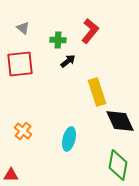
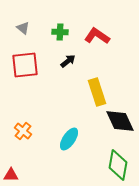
red L-shape: moved 7 px right, 5 px down; rotated 95 degrees counterclockwise
green cross: moved 2 px right, 8 px up
red square: moved 5 px right, 1 px down
cyan ellipse: rotated 20 degrees clockwise
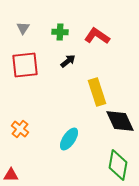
gray triangle: rotated 24 degrees clockwise
orange cross: moved 3 px left, 2 px up
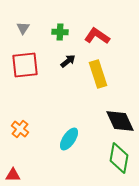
yellow rectangle: moved 1 px right, 18 px up
green diamond: moved 1 px right, 7 px up
red triangle: moved 2 px right
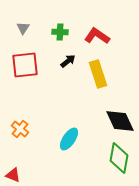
red triangle: rotated 21 degrees clockwise
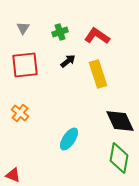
green cross: rotated 21 degrees counterclockwise
orange cross: moved 16 px up
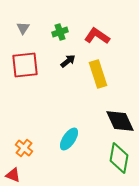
orange cross: moved 4 px right, 35 px down
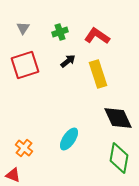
red square: rotated 12 degrees counterclockwise
black diamond: moved 2 px left, 3 px up
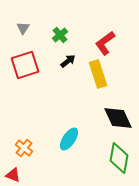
green cross: moved 3 px down; rotated 21 degrees counterclockwise
red L-shape: moved 8 px right, 7 px down; rotated 70 degrees counterclockwise
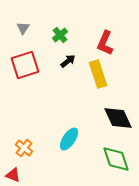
red L-shape: rotated 30 degrees counterclockwise
green diamond: moved 3 px left, 1 px down; rotated 28 degrees counterclockwise
